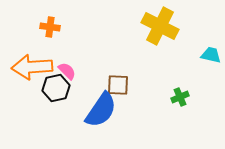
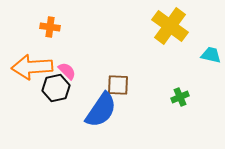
yellow cross: moved 10 px right; rotated 9 degrees clockwise
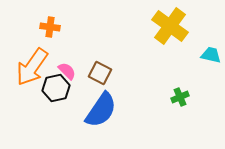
orange arrow: rotated 51 degrees counterclockwise
brown square: moved 18 px left, 12 px up; rotated 25 degrees clockwise
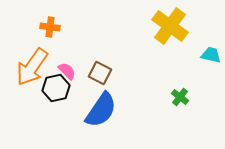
green cross: rotated 30 degrees counterclockwise
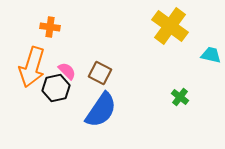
orange arrow: rotated 18 degrees counterclockwise
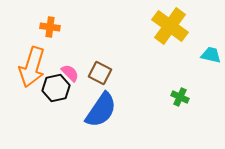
pink semicircle: moved 3 px right, 2 px down
green cross: rotated 12 degrees counterclockwise
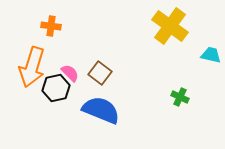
orange cross: moved 1 px right, 1 px up
brown square: rotated 10 degrees clockwise
blue semicircle: rotated 102 degrees counterclockwise
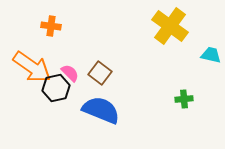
orange arrow: rotated 72 degrees counterclockwise
green cross: moved 4 px right, 2 px down; rotated 30 degrees counterclockwise
